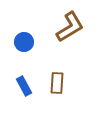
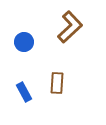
brown L-shape: rotated 12 degrees counterclockwise
blue rectangle: moved 6 px down
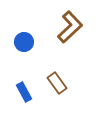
brown rectangle: rotated 40 degrees counterclockwise
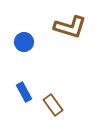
brown L-shape: rotated 60 degrees clockwise
brown rectangle: moved 4 px left, 22 px down
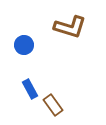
blue circle: moved 3 px down
blue rectangle: moved 6 px right, 3 px up
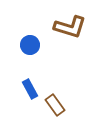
blue circle: moved 6 px right
brown rectangle: moved 2 px right
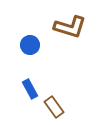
brown rectangle: moved 1 px left, 2 px down
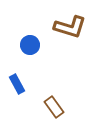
blue rectangle: moved 13 px left, 5 px up
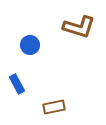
brown L-shape: moved 9 px right
brown rectangle: rotated 65 degrees counterclockwise
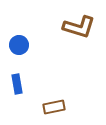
blue circle: moved 11 px left
blue rectangle: rotated 18 degrees clockwise
